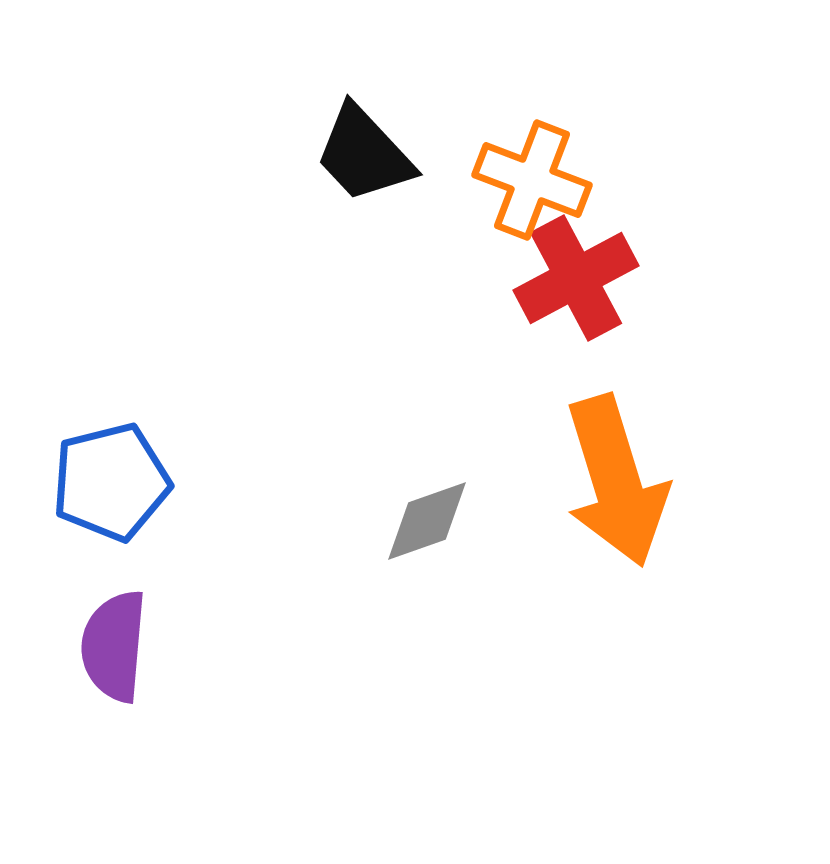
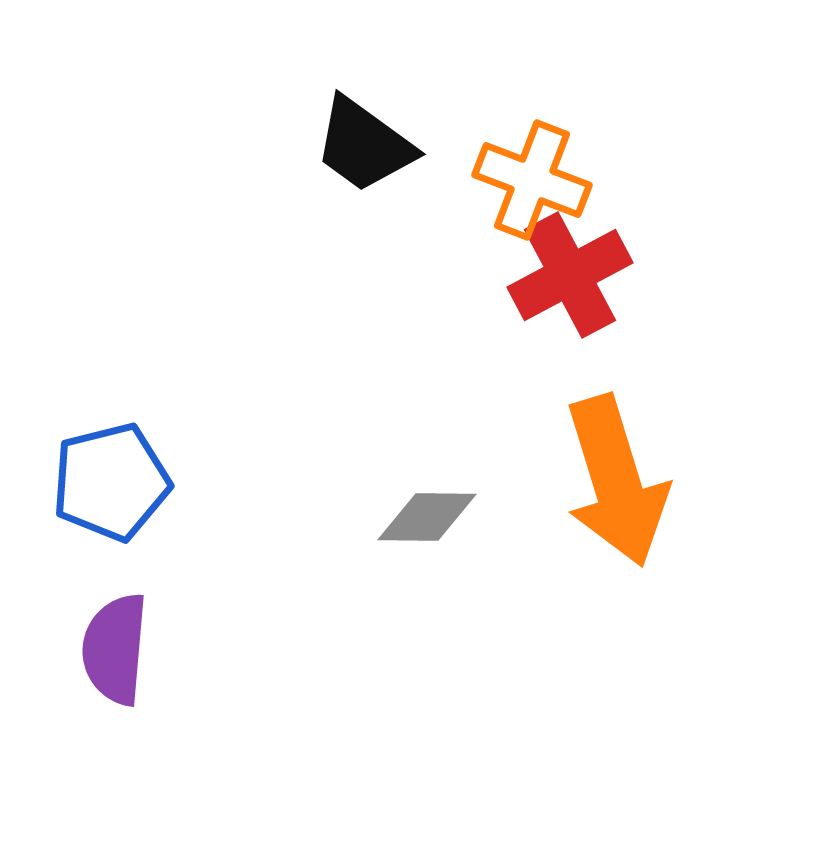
black trapezoid: moved 9 px up; rotated 11 degrees counterclockwise
red cross: moved 6 px left, 3 px up
gray diamond: moved 4 px up; rotated 20 degrees clockwise
purple semicircle: moved 1 px right, 3 px down
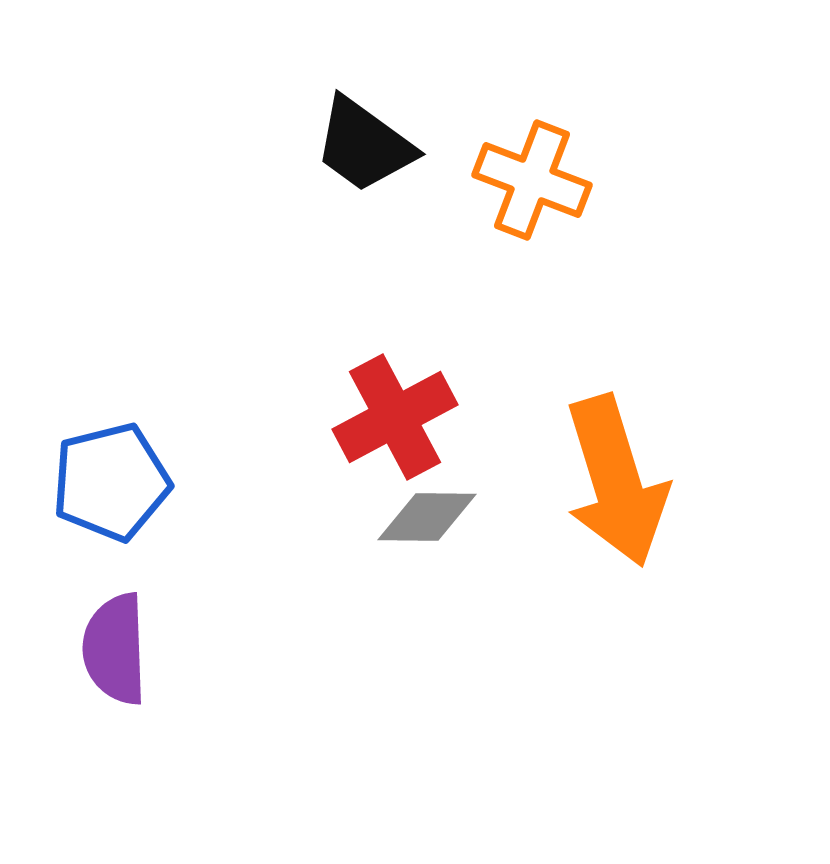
red cross: moved 175 px left, 142 px down
purple semicircle: rotated 7 degrees counterclockwise
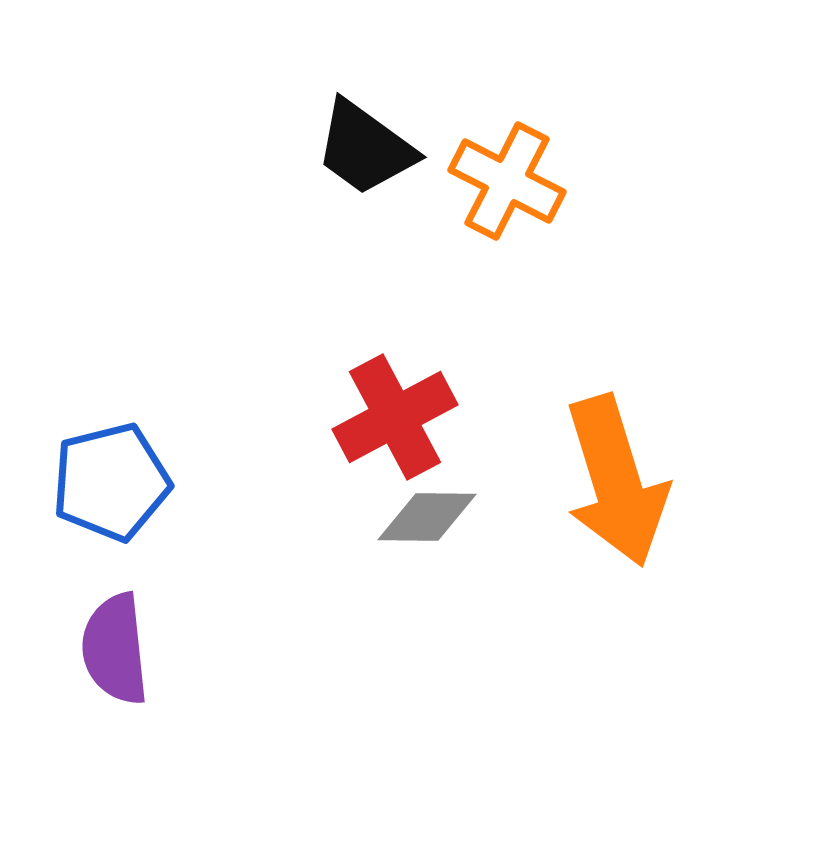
black trapezoid: moved 1 px right, 3 px down
orange cross: moved 25 px left, 1 px down; rotated 6 degrees clockwise
purple semicircle: rotated 4 degrees counterclockwise
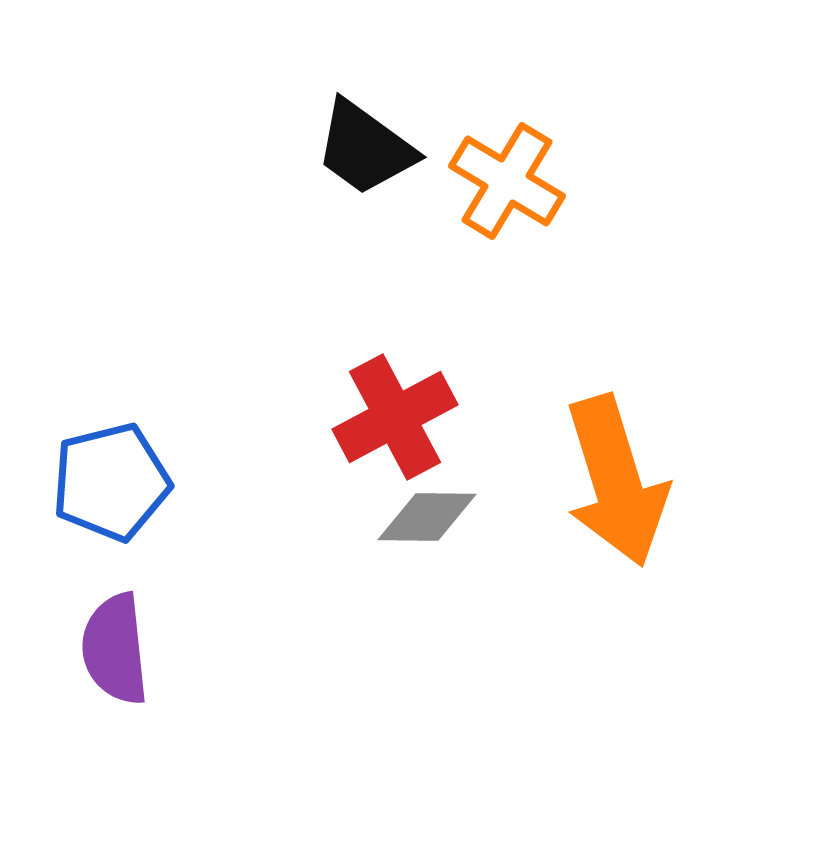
orange cross: rotated 4 degrees clockwise
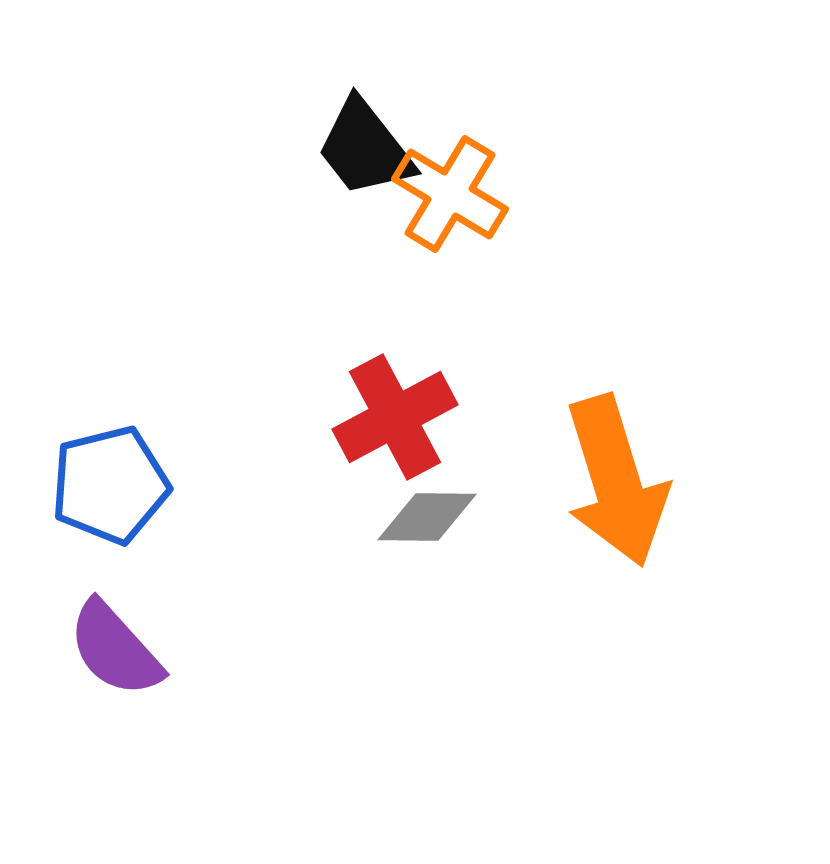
black trapezoid: rotated 16 degrees clockwise
orange cross: moved 57 px left, 13 px down
blue pentagon: moved 1 px left, 3 px down
purple semicircle: rotated 36 degrees counterclockwise
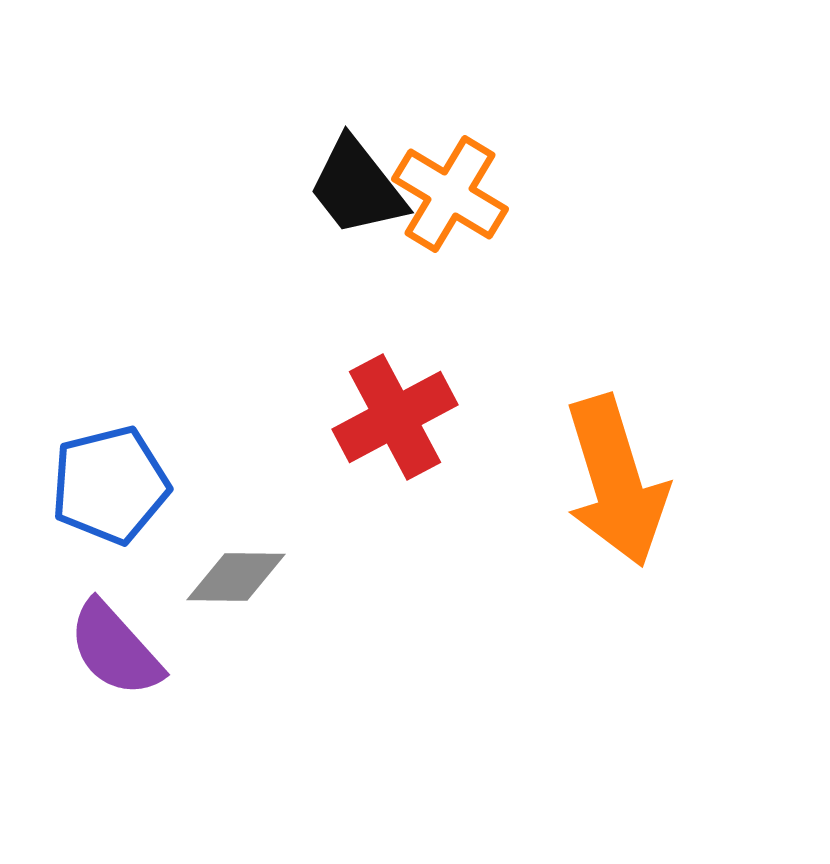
black trapezoid: moved 8 px left, 39 px down
gray diamond: moved 191 px left, 60 px down
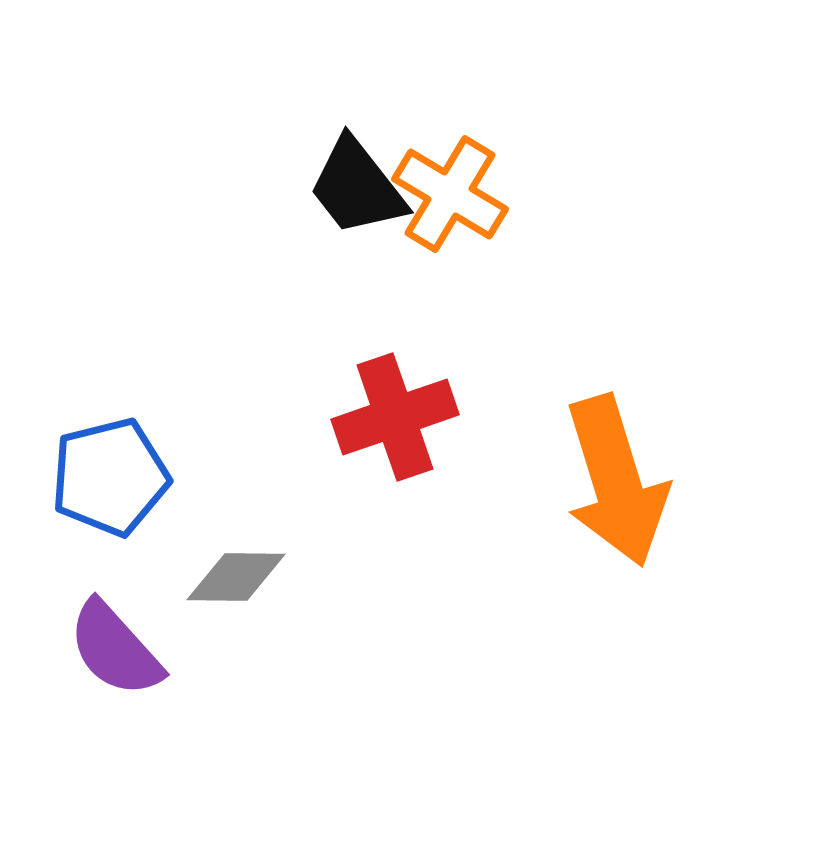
red cross: rotated 9 degrees clockwise
blue pentagon: moved 8 px up
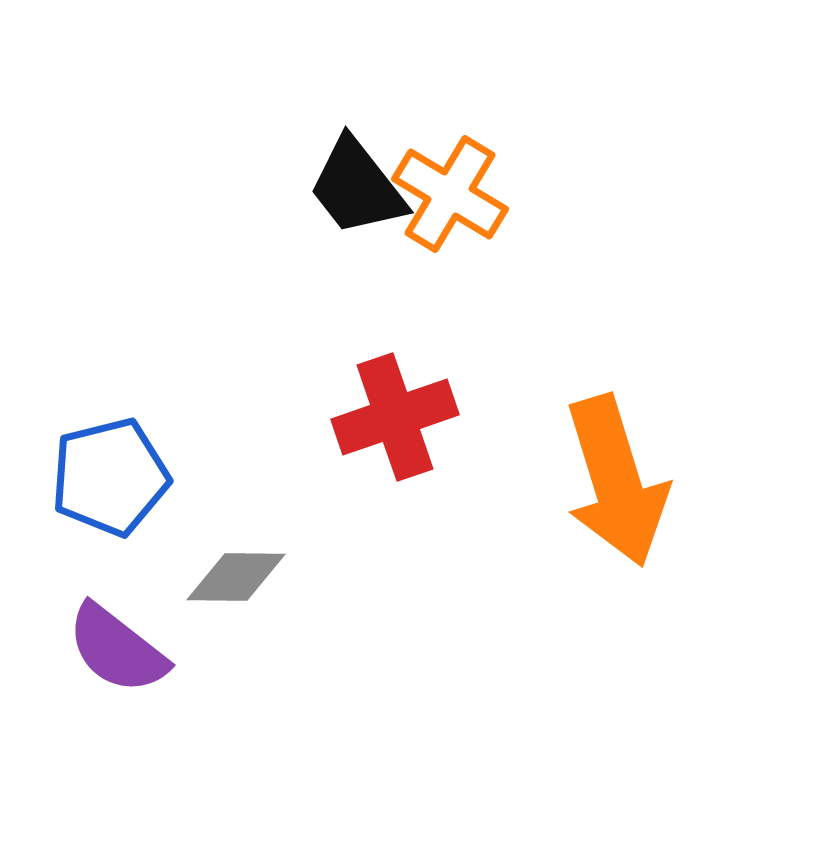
purple semicircle: moved 2 px right; rotated 10 degrees counterclockwise
